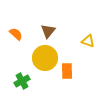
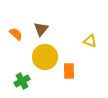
brown triangle: moved 7 px left, 2 px up
yellow triangle: moved 2 px right
yellow circle: moved 1 px up
orange rectangle: moved 2 px right
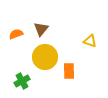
orange semicircle: rotated 64 degrees counterclockwise
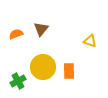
yellow circle: moved 2 px left, 10 px down
green cross: moved 4 px left
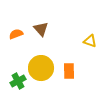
brown triangle: rotated 21 degrees counterclockwise
yellow circle: moved 2 px left, 1 px down
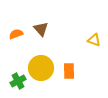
yellow triangle: moved 4 px right, 1 px up
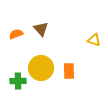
green cross: rotated 28 degrees clockwise
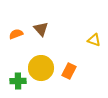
orange rectangle: rotated 28 degrees clockwise
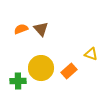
orange semicircle: moved 5 px right, 5 px up
yellow triangle: moved 3 px left, 14 px down
orange rectangle: rotated 21 degrees clockwise
